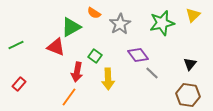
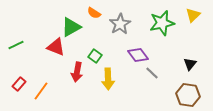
orange line: moved 28 px left, 6 px up
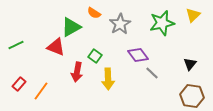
brown hexagon: moved 4 px right, 1 px down
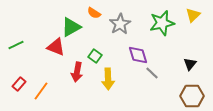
purple diamond: rotated 20 degrees clockwise
brown hexagon: rotated 10 degrees counterclockwise
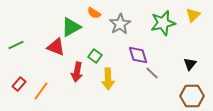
green star: moved 1 px right
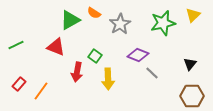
green triangle: moved 1 px left, 7 px up
purple diamond: rotated 50 degrees counterclockwise
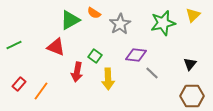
green line: moved 2 px left
purple diamond: moved 2 px left; rotated 15 degrees counterclockwise
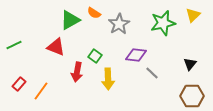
gray star: moved 1 px left
